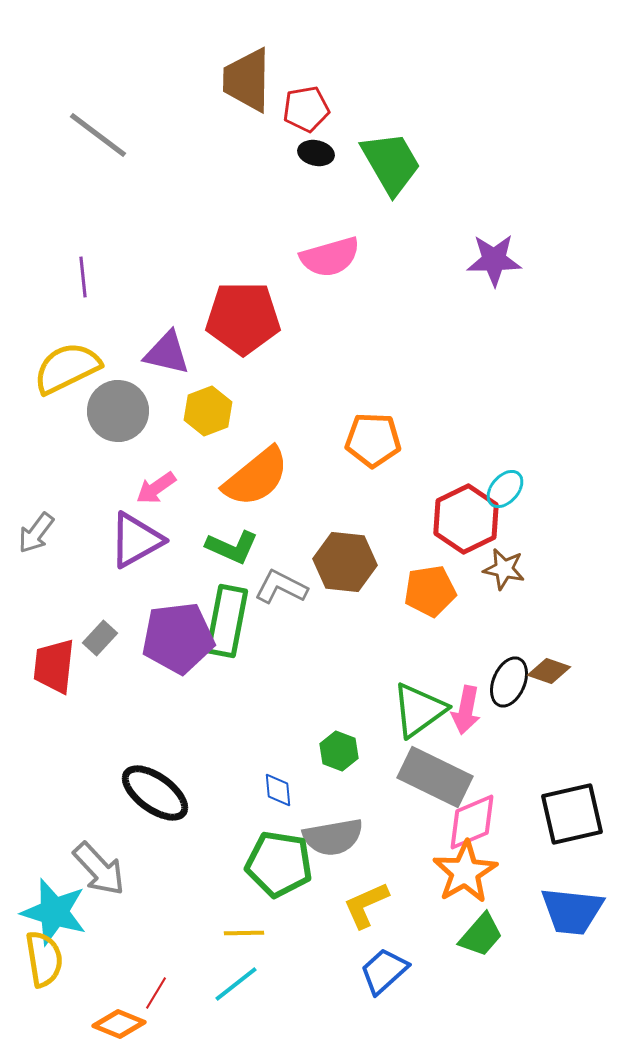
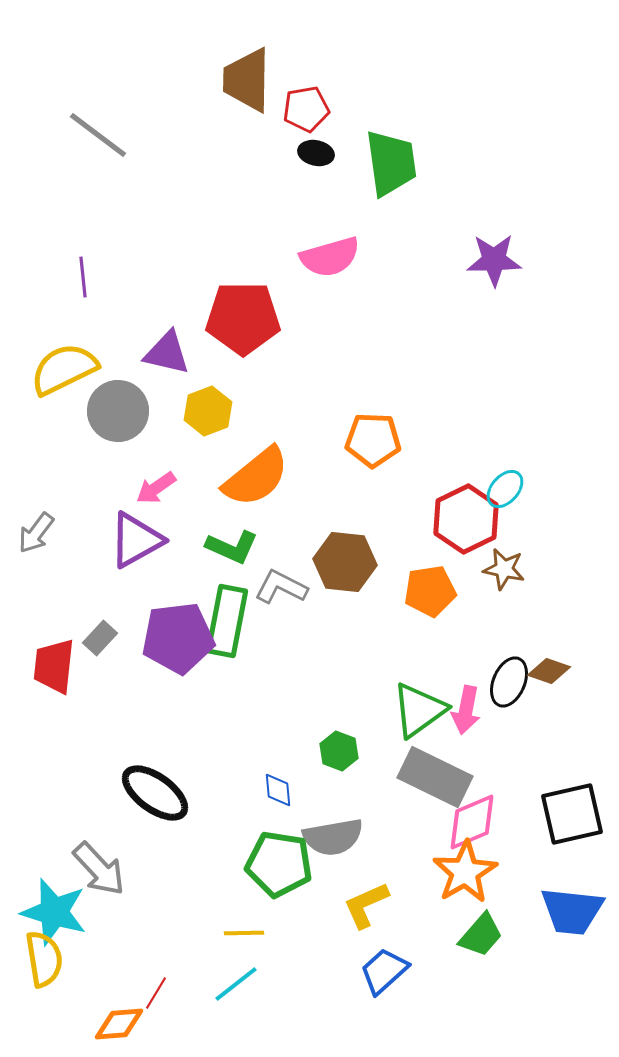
green trapezoid at (391, 163): rotated 22 degrees clockwise
yellow semicircle at (67, 368): moved 3 px left, 1 px down
orange diamond at (119, 1024): rotated 27 degrees counterclockwise
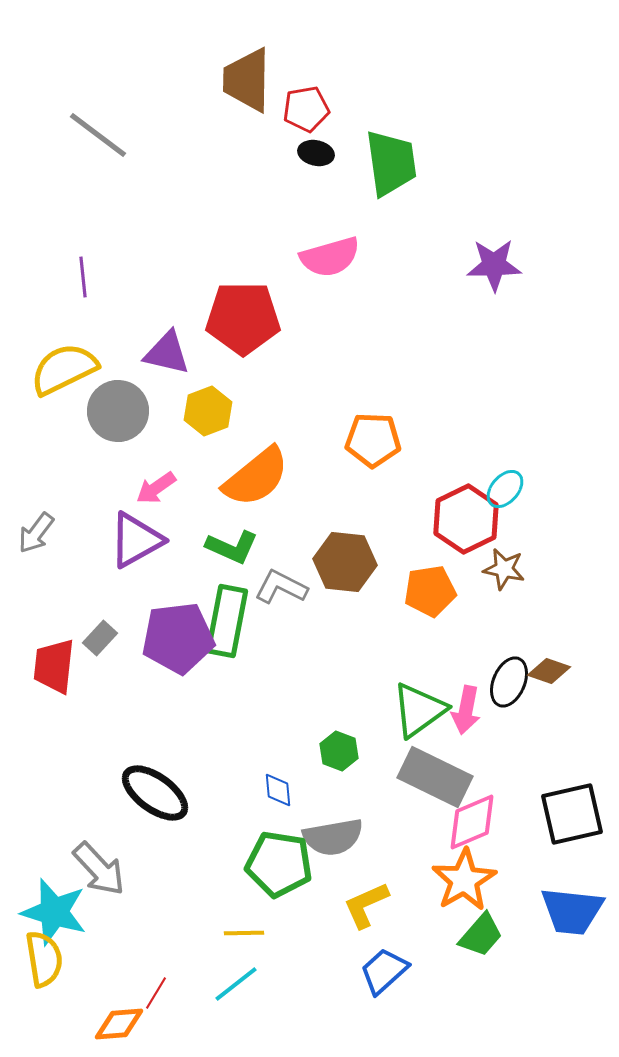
purple star at (494, 260): moved 5 px down
orange star at (465, 872): moved 1 px left, 8 px down
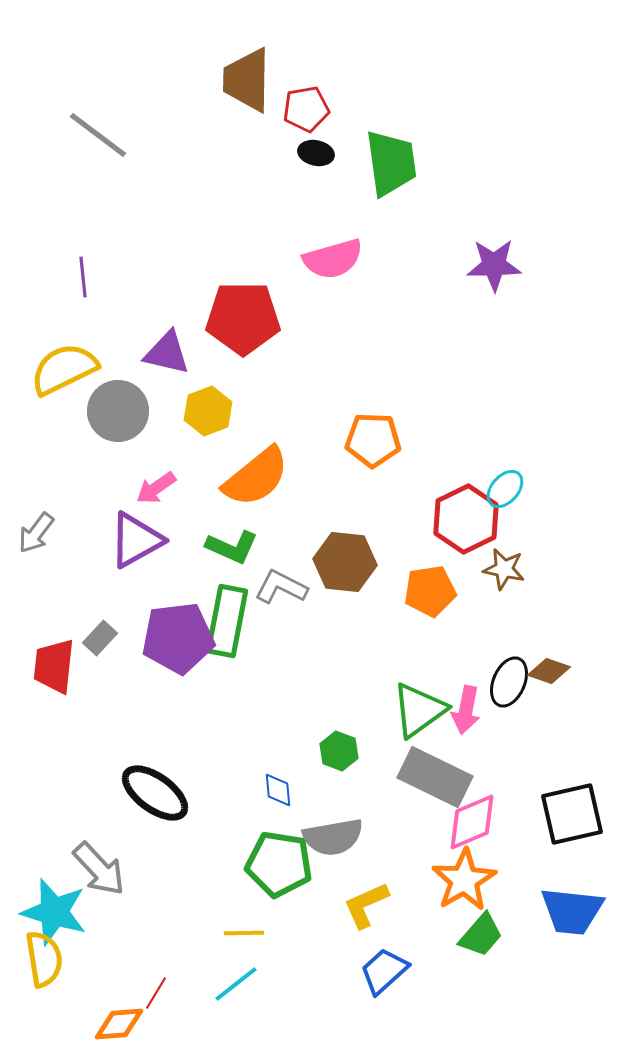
pink semicircle at (330, 257): moved 3 px right, 2 px down
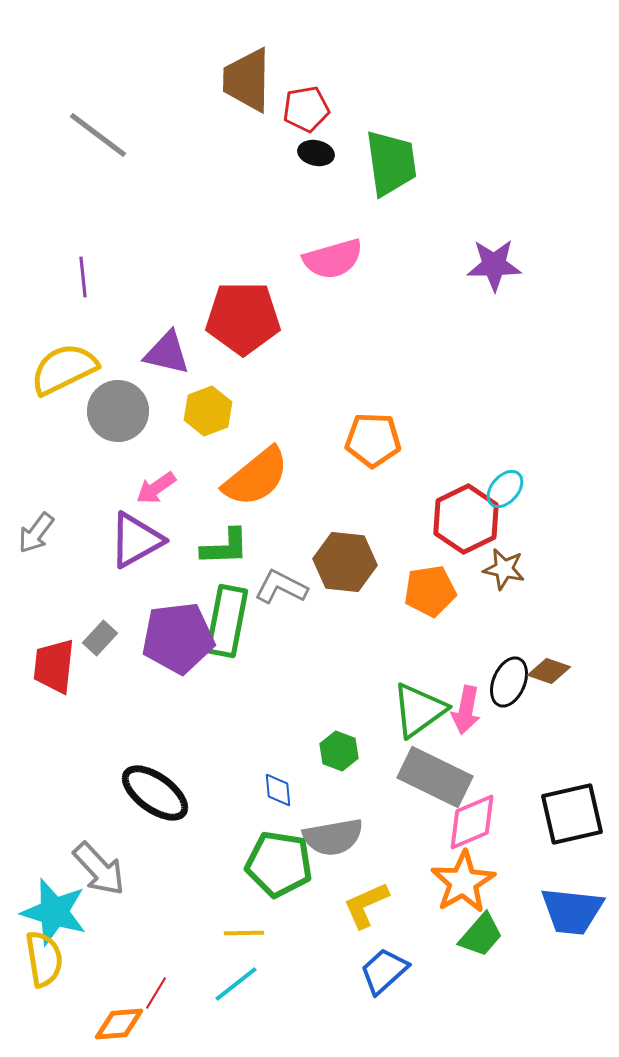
green L-shape at (232, 547): moved 7 px left; rotated 26 degrees counterclockwise
orange star at (464, 880): moved 1 px left, 2 px down
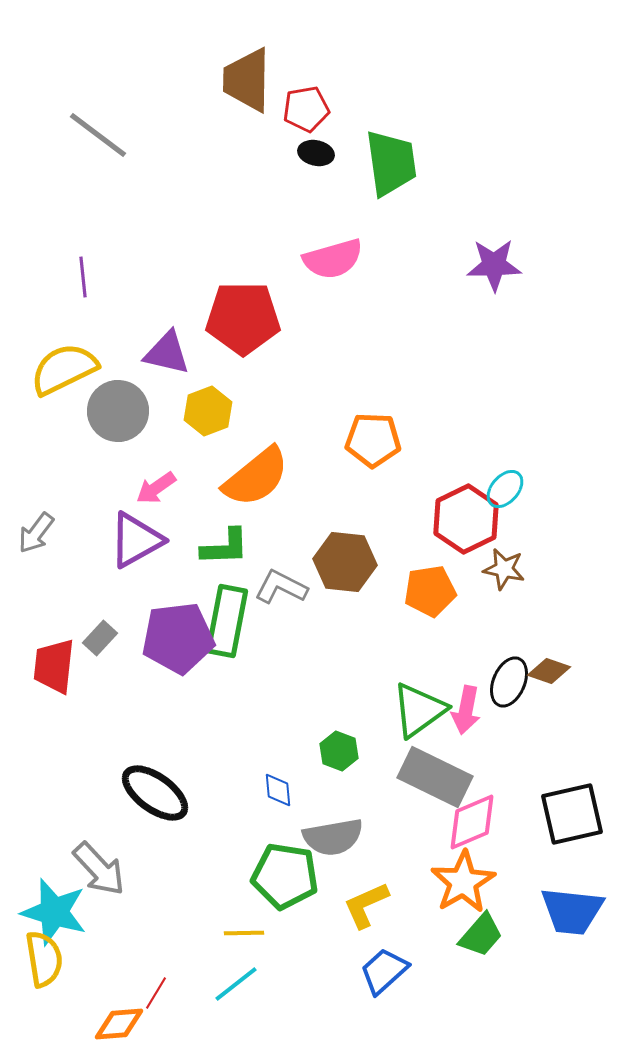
green pentagon at (279, 864): moved 6 px right, 12 px down
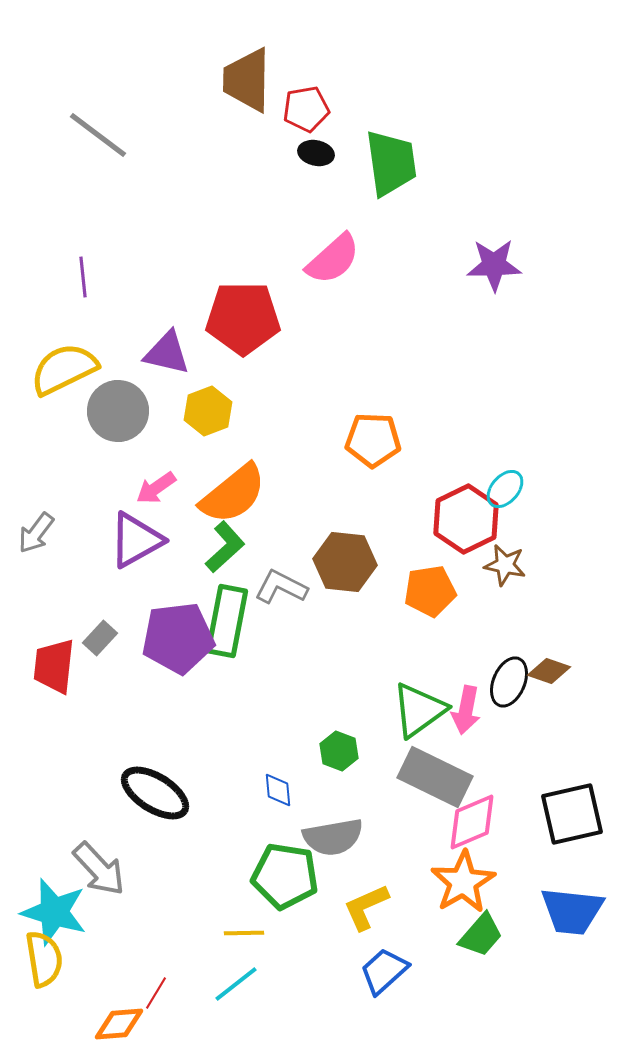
pink semicircle at (333, 259): rotated 26 degrees counterclockwise
orange semicircle at (256, 477): moved 23 px left, 17 px down
green L-shape at (225, 547): rotated 40 degrees counterclockwise
brown star at (504, 569): moved 1 px right, 4 px up
black ellipse at (155, 793): rotated 4 degrees counterclockwise
yellow L-shape at (366, 905): moved 2 px down
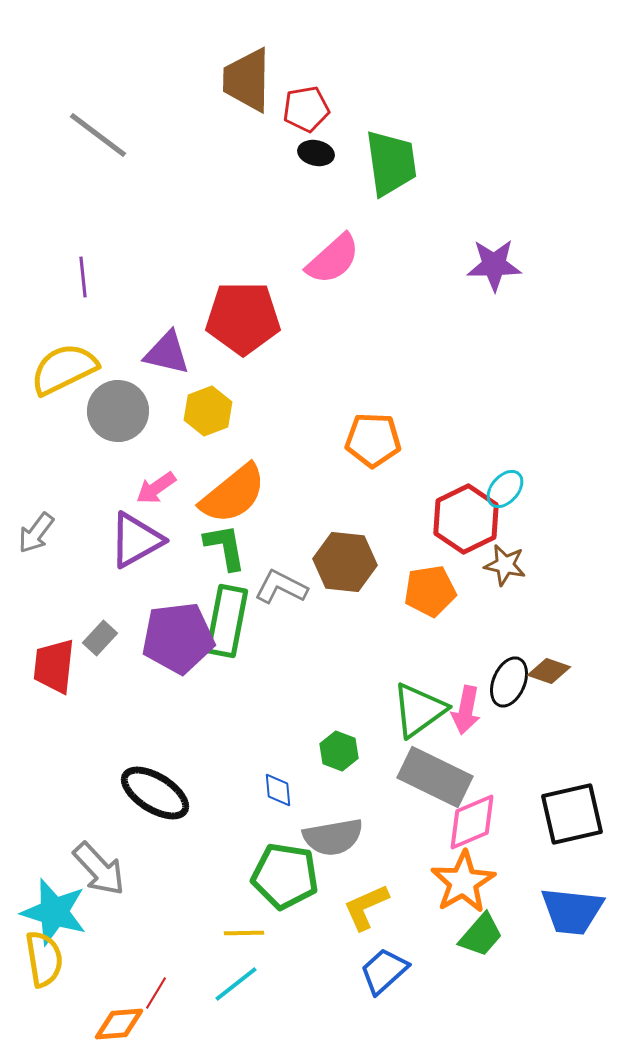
green L-shape at (225, 547): rotated 58 degrees counterclockwise
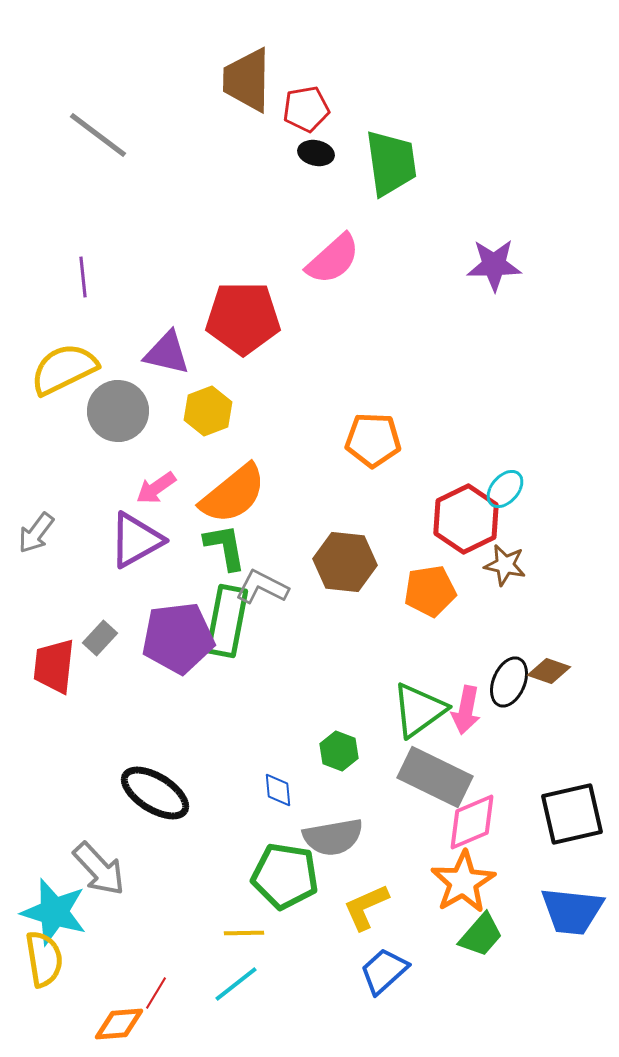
gray L-shape at (281, 587): moved 19 px left
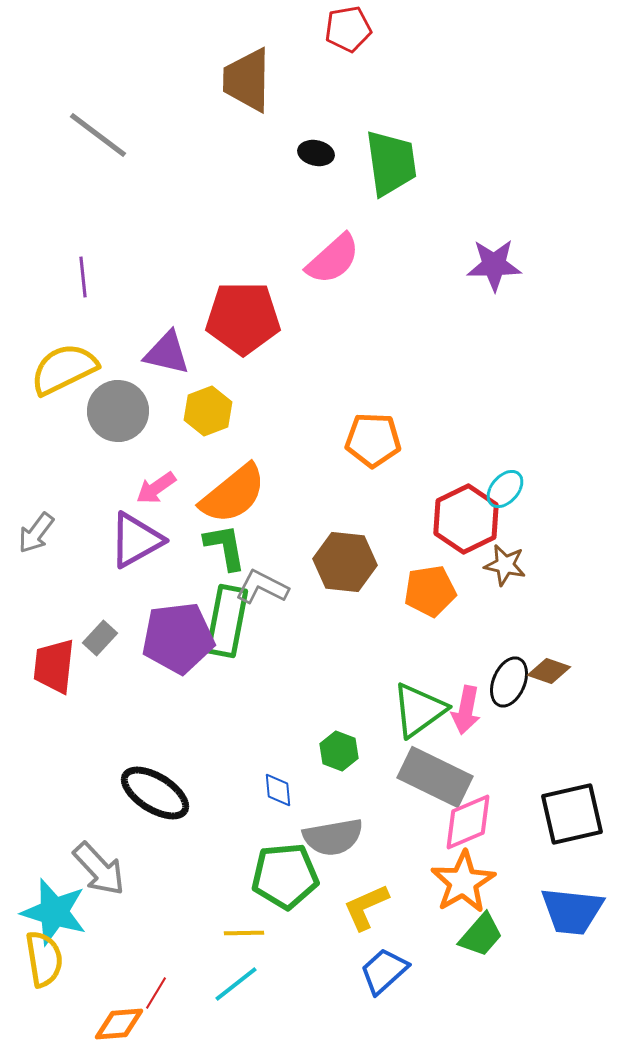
red pentagon at (306, 109): moved 42 px right, 80 px up
pink diamond at (472, 822): moved 4 px left
green pentagon at (285, 876): rotated 14 degrees counterclockwise
